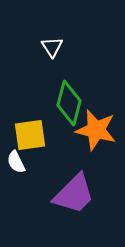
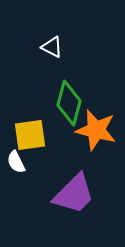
white triangle: rotated 30 degrees counterclockwise
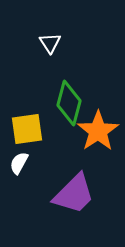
white triangle: moved 2 px left, 4 px up; rotated 30 degrees clockwise
orange star: moved 2 px right, 1 px down; rotated 24 degrees clockwise
yellow square: moved 3 px left, 6 px up
white semicircle: moved 3 px right, 1 px down; rotated 55 degrees clockwise
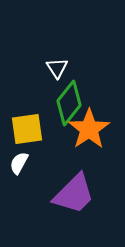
white triangle: moved 7 px right, 25 px down
green diamond: rotated 24 degrees clockwise
orange star: moved 9 px left, 2 px up
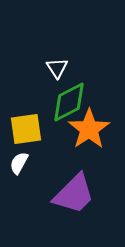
green diamond: moved 1 px up; rotated 24 degrees clockwise
yellow square: moved 1 px left
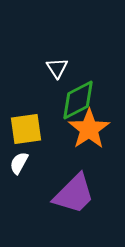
green diamond: moved 9 px right, 2 px up
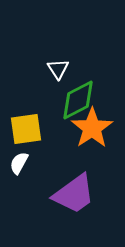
white triangle: moved 1 px right, 1 px down
orange star: moved 3 px right, 1 px up
purple trapezoid: rotated 9 degrees clockwise
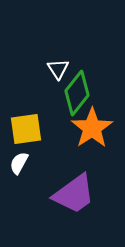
green diamond: moved 1 px left, 7 px up; rotated 24 degrees counterclockwise
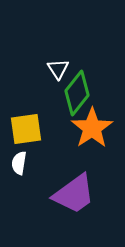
white semicircle: rotated 20 degrees counterclockwise
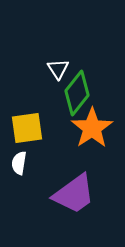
yellow square: moved 1 px right, 1 px up
